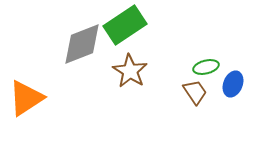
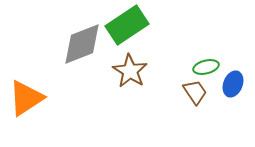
green rectangle: moved 2 px right
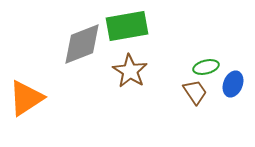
green rectangle: moved 1 px down; rotated 24 degrees clockwise
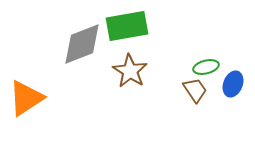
brown trapezoid: moved 2 px up
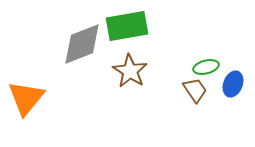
orange triangle: rotated 18 degrees counterclockwise
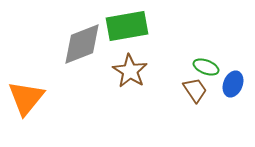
green ellipse: rotated 35 degrees clockwise
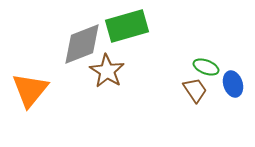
green rectangle: rotated 6 degrees counterclockwise
brown star: moved 23 px left
blue ellipse: rotated 40 degrees counterclockwise
orange triangle: moved 4 px right, 8 px up
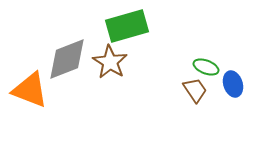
gray diamond: moved 15 px left, 15 px down
brown star: moved 3 px right, 9 px up
orange triangle: rotated 48 degrees counterclockwise
